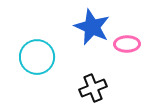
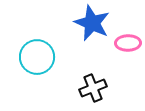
blue star: moved 4 px up
pink ellipse: moved 1 px right, 1 px up
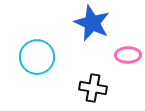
pink ellipse: moved 12 px down
black cross: rotated 32 degrees clockwise
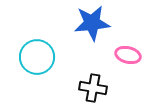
blue star: rotated 30 degrees counterclockwise
pink ellipse: rotated 15 degrees clockwise
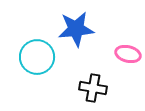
blue star: moved 16 px left, 6 px down
pink ellipse: moved 1 px up
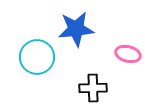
black cross: rotated 12 degrees counterclockwise
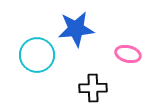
cyan circle: moved 2 px up
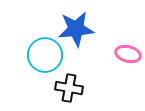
cyan circle: moved 8 px right
black cross: moved 24 px left; rotated 12 degrees clockwise
